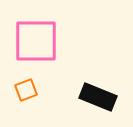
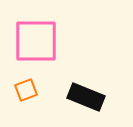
black rectangle: moved 12 px left
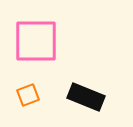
orange square: moved 2 px right, 5 px down
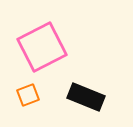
pink square: moved 6 px right, 6 px down; rotated 27 degrees counterclockwise
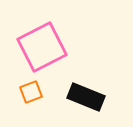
orange square: moved 3 px right, 3 px up
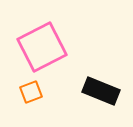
black rectangle: moved 15 px right, 6 px up
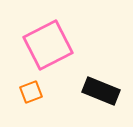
pink square: moved 6 px right, 2 px up
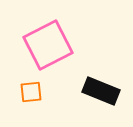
orange square: rotated 15 degrees clockwise
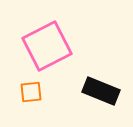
pink square: moved 1 px left, 1 px down
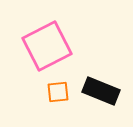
orange square: moved 27 px right
